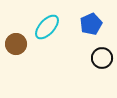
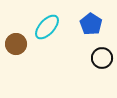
blue pentagon: rotated 15 degrees counterclockwise
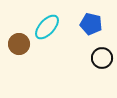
blue pentagon: rotated 20 degrees counterclockwise
brown circle: moved 3 px right
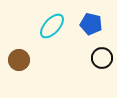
cyan ellipse: moved 5 px right, 1 px up
brown circle: moved 16 px down
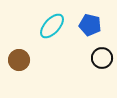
blue pentagon: moved 1 px left, 1 px down
